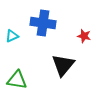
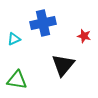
blue cross: rotated 20 degrees counterclockwise
cyan triangle: moved 2 px right, 3 px down
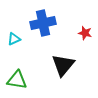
red star: moved 1 px right, 3 px up
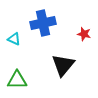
red star: moved 1 px left, 1 px down
cyan triangle: rotated 48 degrees clockwise
green triangle: rotated 10 degrees counterclockwise
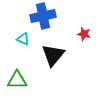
blue cross: moved 7 px up
cyan triangle: moved 9 px right
black triangle: moved 10 px left, 10 px up
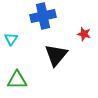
cyan triangle: moved 12 px left; rotated 40 degrees clockwise
black triangle: moved 3 px right
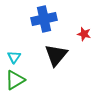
blue cross: moved 1 px right, 3 px down
cyan triangle: moved 3 px right, 18 px down
green triangle: moved 2 px left; rotated 30 degrees counterclockwise
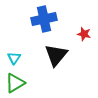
cyan triangle: moved 1 px down
green triangle: moved 3 px down
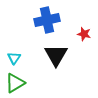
blue cross: moved 3 px right, 1 px down
black triangle: rotated 10 degrees counterclockwise
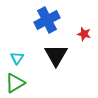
blue cross: rotated 15 degrees counterclockwise
cyan triangle: moved 3 px right
